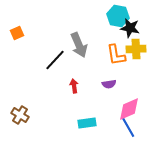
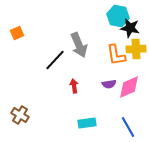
pink diamond: moved 22 px up
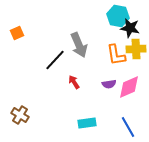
red arrow: moved 4 px up; rotated 24 degrees counterclockwise
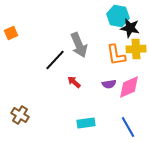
orange square: moved 6 px left
red arrow: rotated 16 degrees counterclockwise
cyan rectangle: moved 1 px left
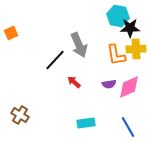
black star: rotated 12 degrees counterclockwise
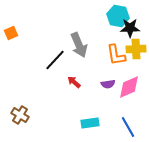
purple semicircle: moved 1 px left
cyan rectangle: moved 4 px right
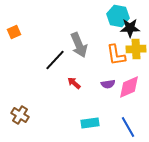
orange square: moved 3 px right, 1 px up
red arrow: moved 1 px down
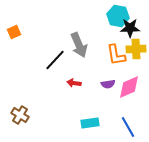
red arrow: rotated 32 degrees counterclockwise
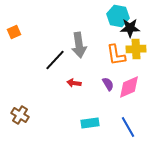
gray arrow: rotated 15 degrees clockwise
purple semicircle: rotated 112 degrees counterclockwise
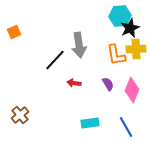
cyan hexagon: moved 2 px right; rotated 15 degrees counterclockwise
black star: rotated 24 degrees counterclockwise
pink diamond: moved 3 px right, 3 px down; rotated 45 degrees counterclockwise
brown cross: rotated 18 degrees clockwise
blue line: moved 2 px left
